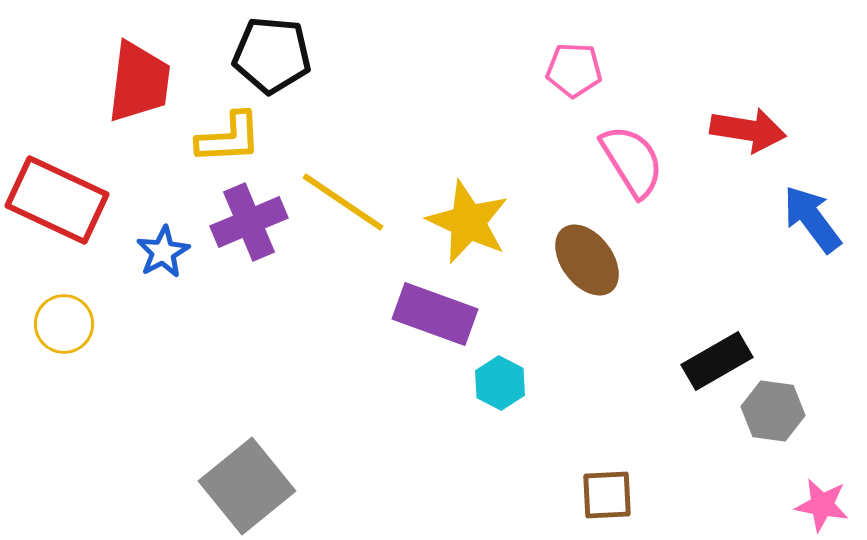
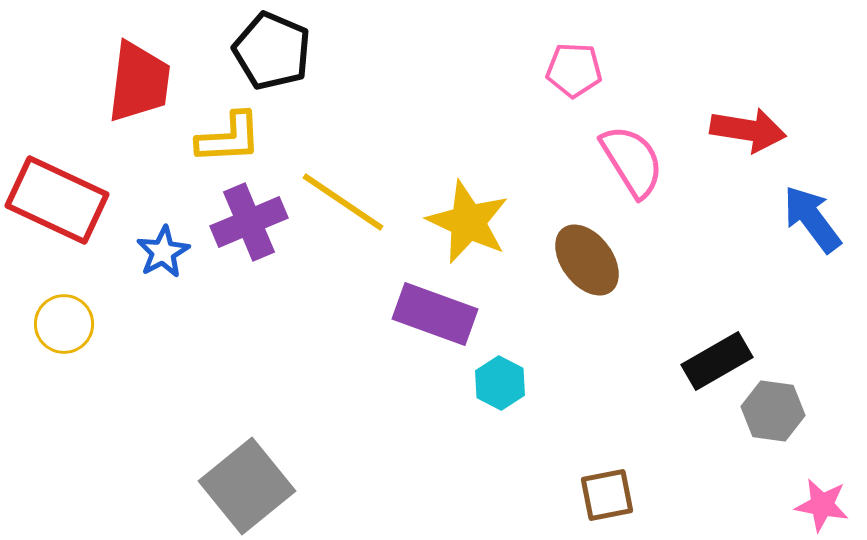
black pentagon: moved 4 px up; rotated 18 degrees clockwise
brown square: rotated 8 degrees counterclockwise
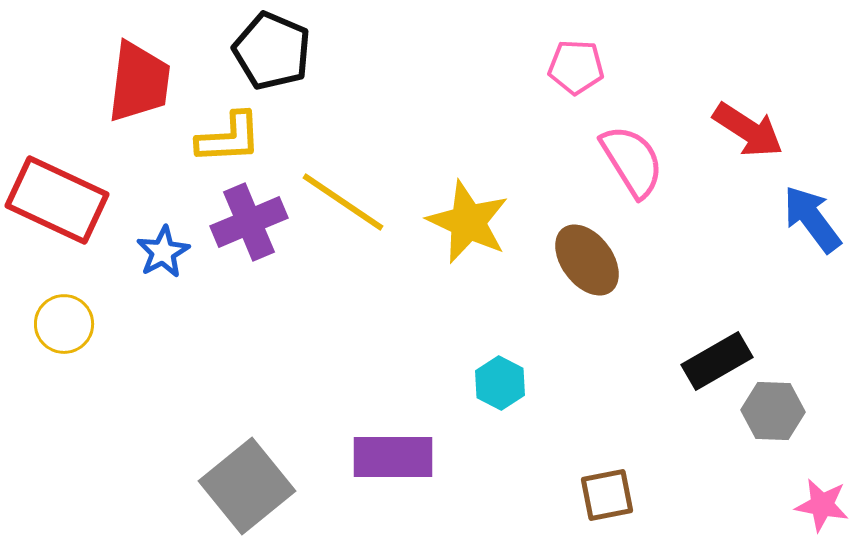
pink pentagon: moved 2 px right, 3 px up
red arrow: rotated 24 degrees clockwise
purple rectangle: moved 42 px left, 143 px down; rotated 20 degrees counterclockwise
gray hexagon: rotated 6 degrees counterclockwise
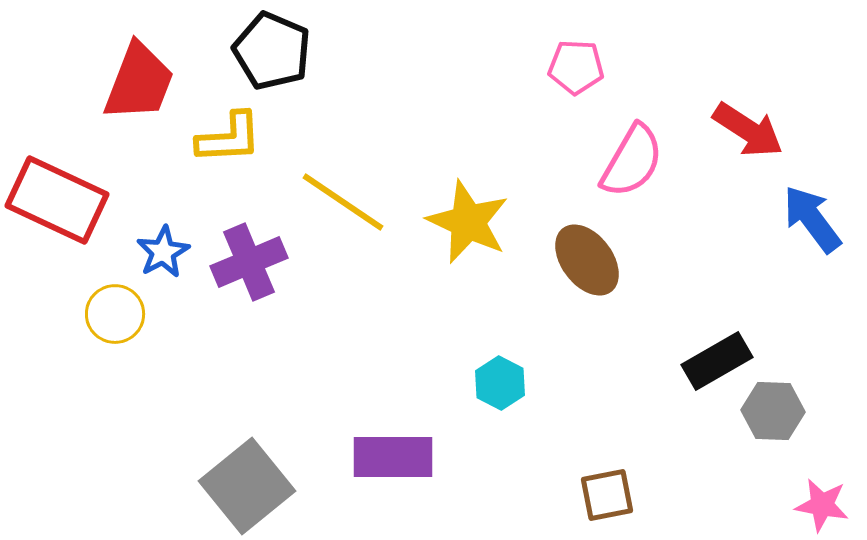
red trapezoid: rotated 14 degrees clockwise
pink semicircle: rotated 62 degrees clockwise
purple cross: moved 40 px down
yellow circle: moved 51 px right, 10 px up
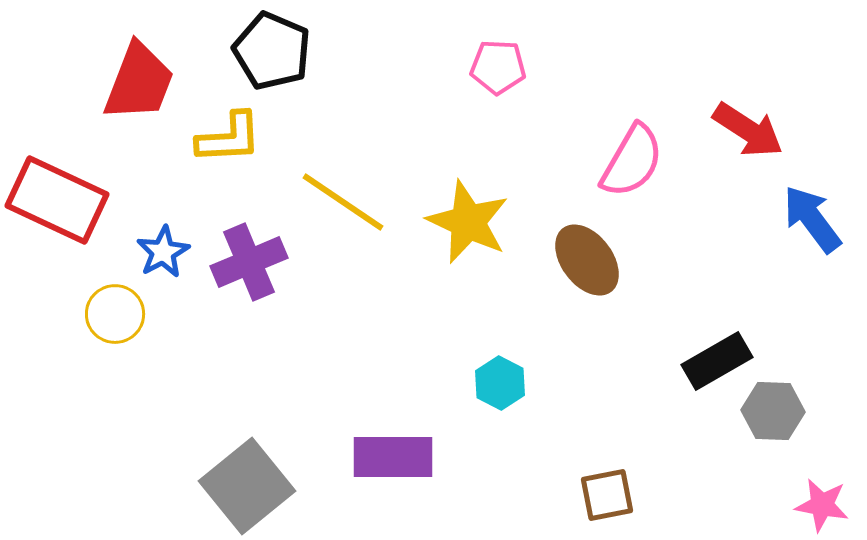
pink pentagon: moved 78 px left
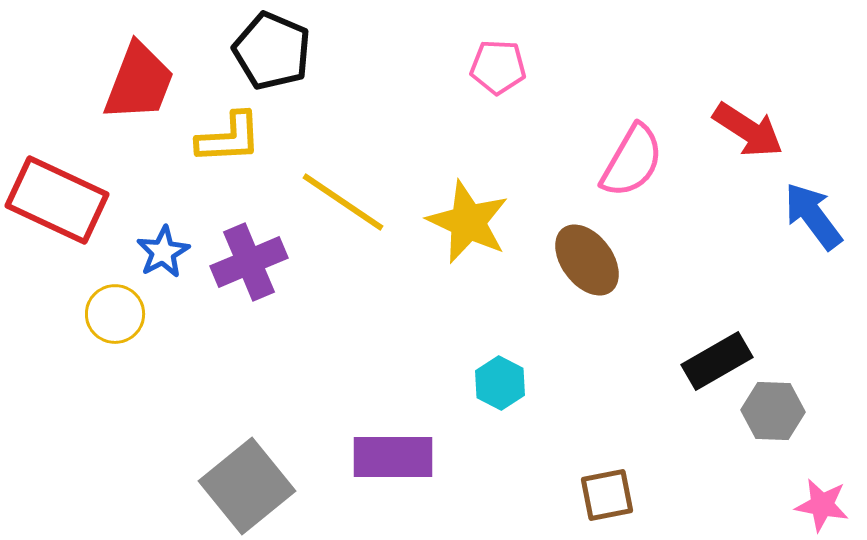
blue arrow: moved 1 px right, 3 px up
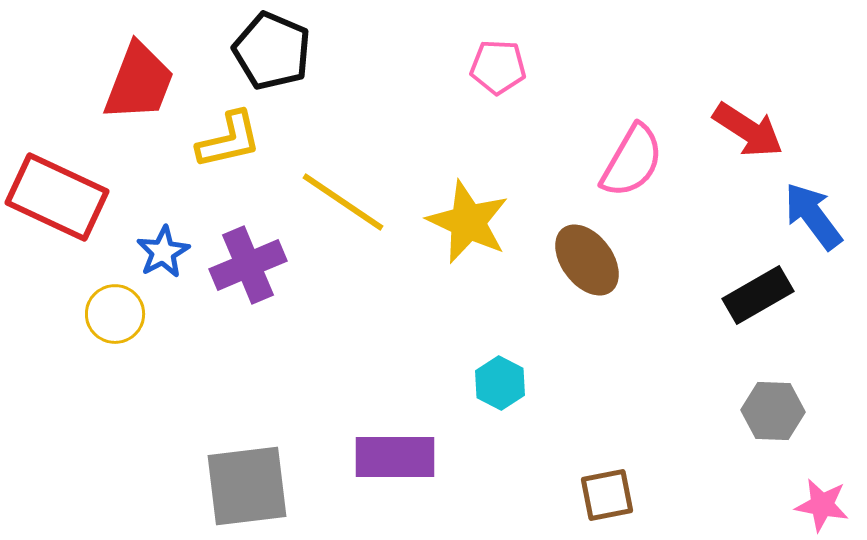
yellow L-shape: moved 2 px down; rotated 10 degrees counterclockwise
red rectangle: moved 3 px up
purple cross: moved 1 px left, 3 px down
black rectangle: moved 41 px right, 66 px up
purple rectangle: moved 2 px right
gray square: rotated 32 degrees clockwise
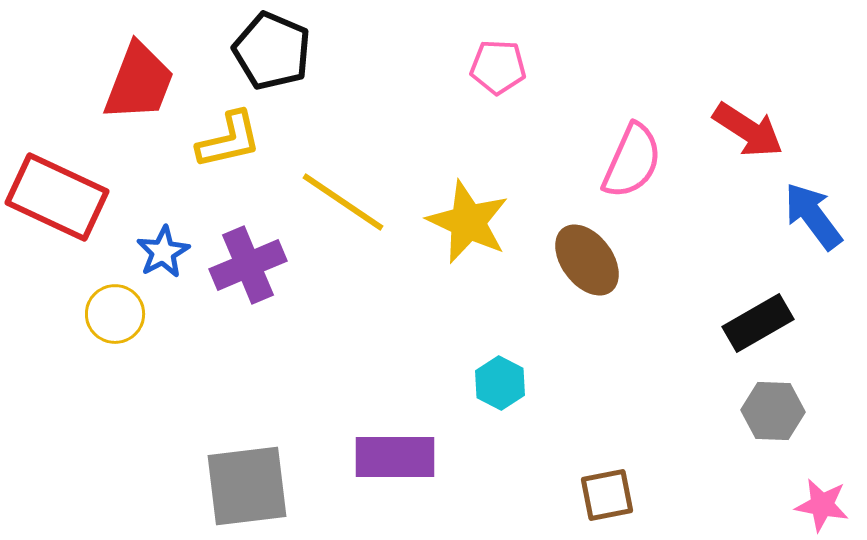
pink semicircle: rotated 6 degrees counterclockwise
black rectangle: moved 28 px down
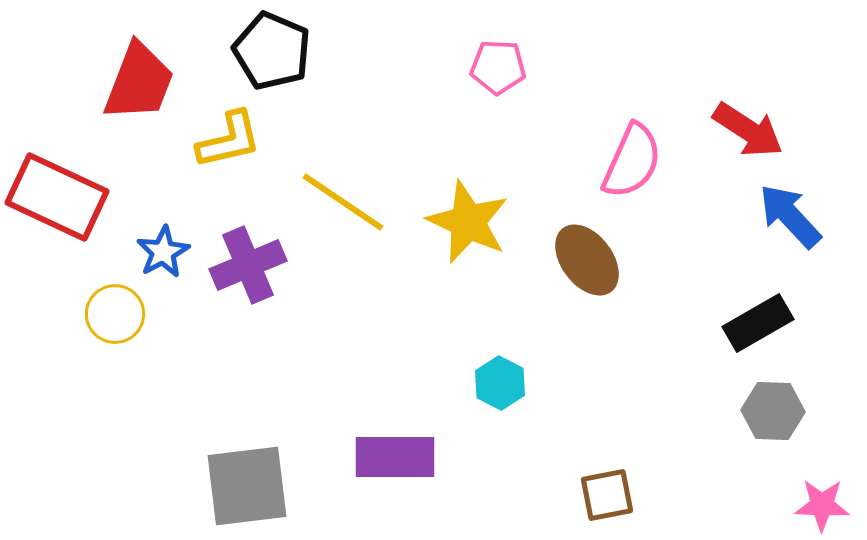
blue arrow: moved 23 px left; rotated 6 degrees counterclockwise
pink star: rotated 8 degrees counterclockwise
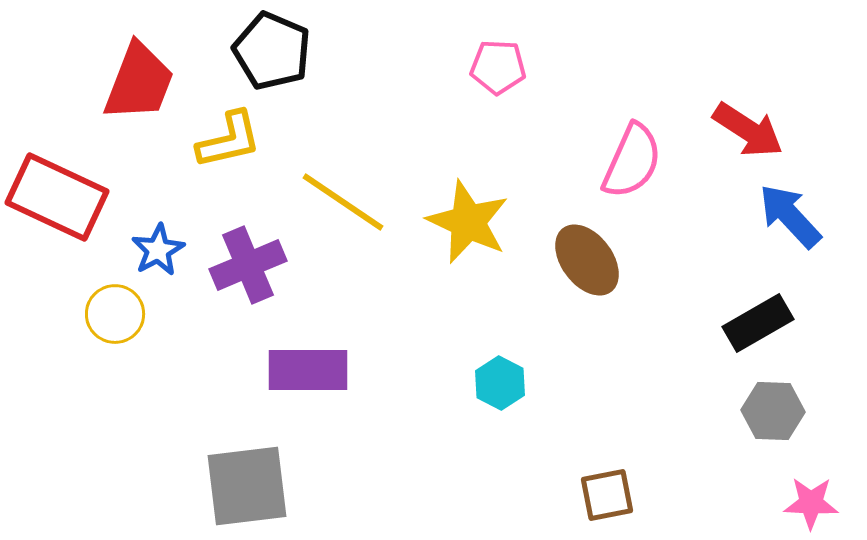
blue star: moved 5 px left, 2 px up
purple rectangle: moved 87 px left, 87 px up
pink star: moved 11 px left, 2 px up
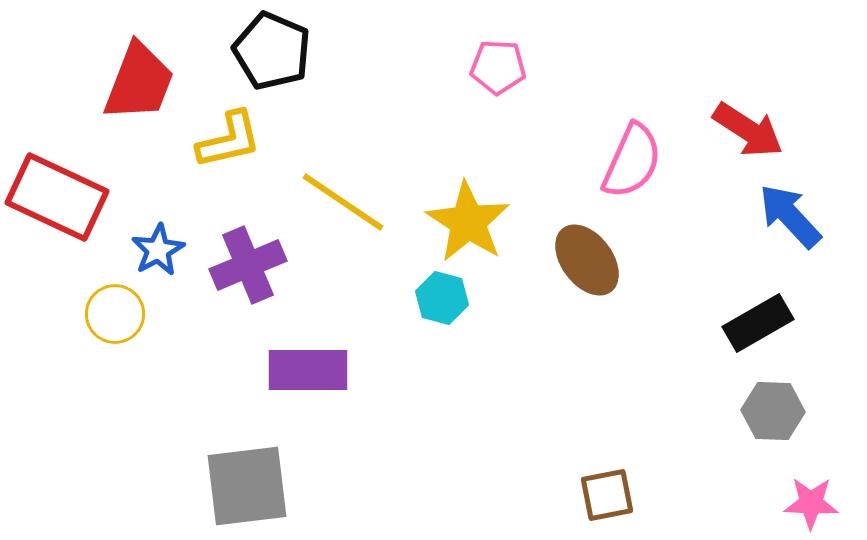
yellow star: rotated 8 degrees clockwise
cyan hexagon: moved 58 px left, 85 px up; rotated 12 degrees counterclockwise
